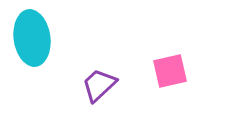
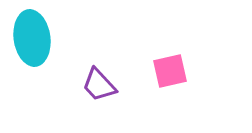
purple trapezoid: rotated 90 degrees counterclockwise
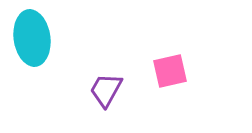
purple trapezoid: moved 7 px right, 5 px down; rotated 72 degrees clockwise
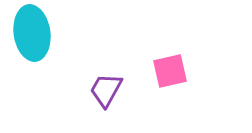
cyan ellipse: moved 5 px up
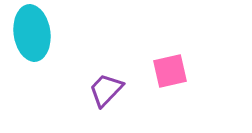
purple trapezoid: rotated 15 degrees clockwise
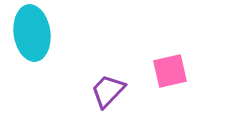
purple trapezoid: moved 2 px right, 1 px down
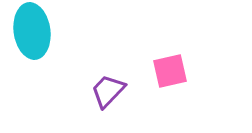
cyan ellipse: moved 2 px up
